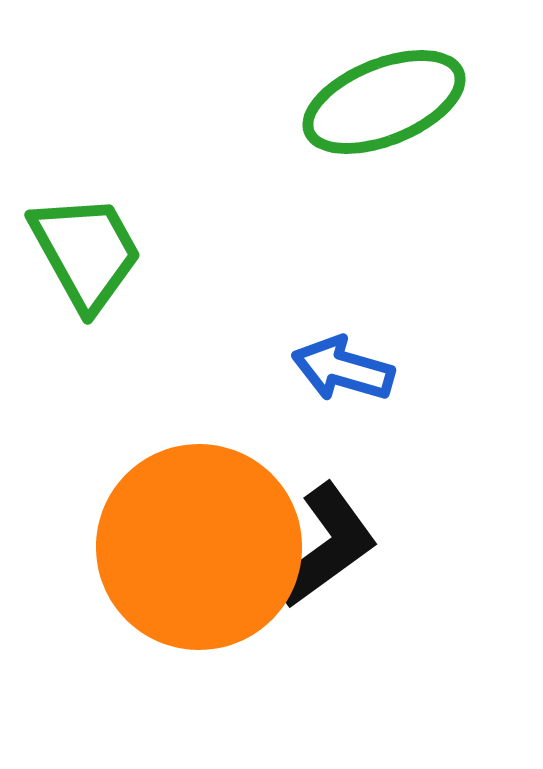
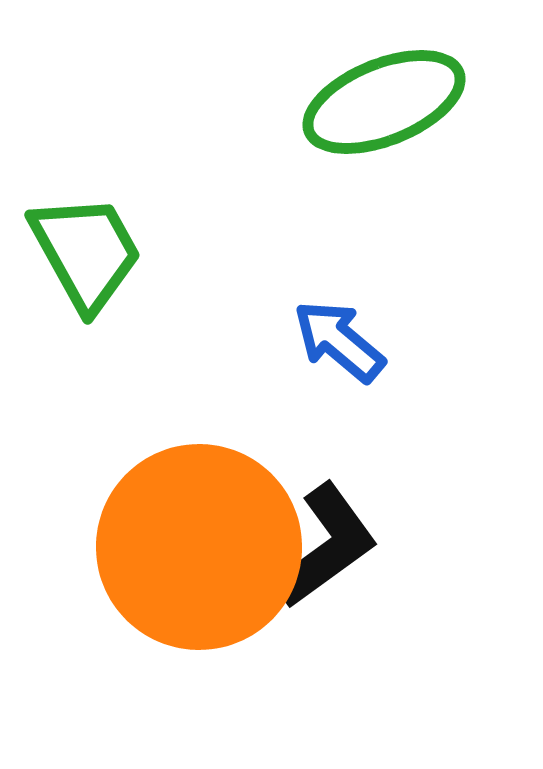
blue arrow: moved 4 px left, 28 px up; rotated 24 degrees clockwise
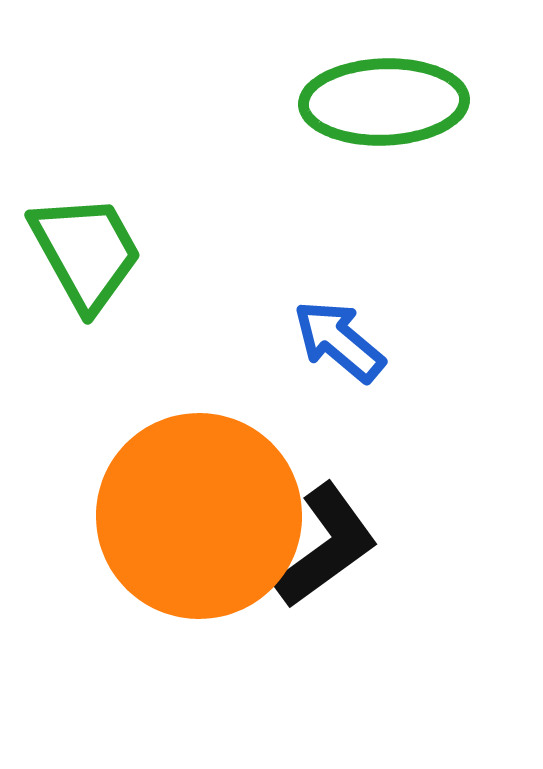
green ellipse: rotated 20 degrees clockwise
orange circle: moved 31 px up
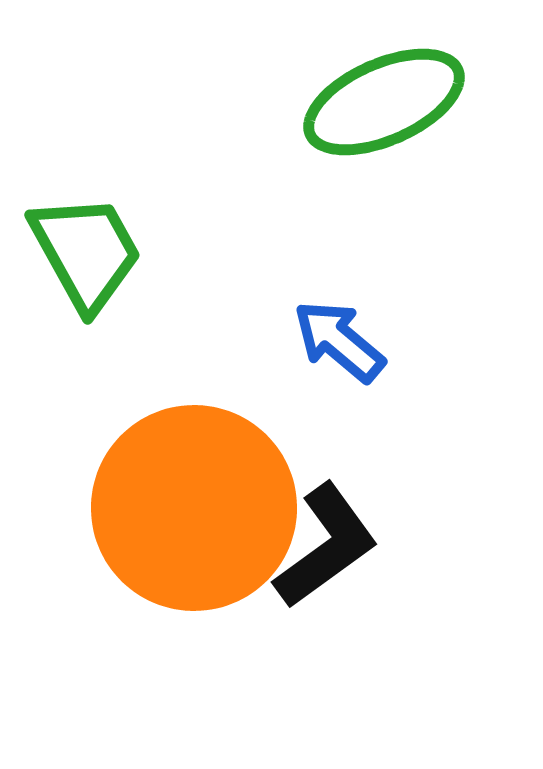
green ellipse: rotated 22 degrees counterclockwise
orange circle: moved 5 px left, 8 px up
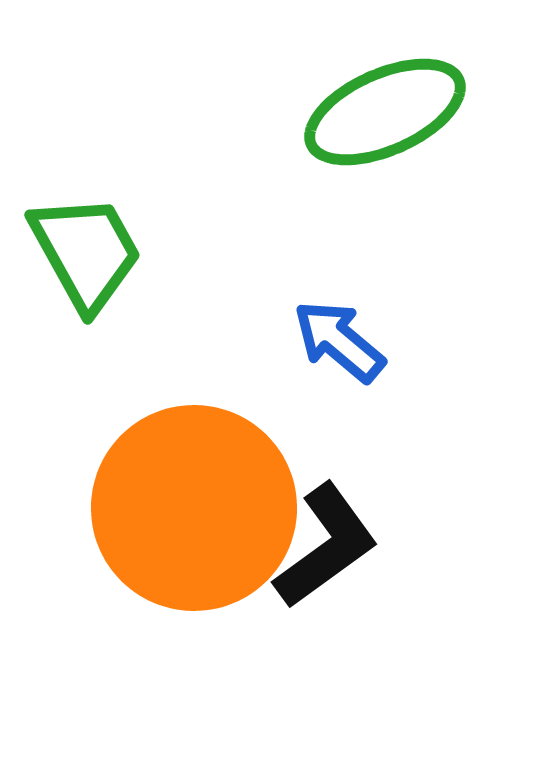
green ellipse: moved 1 px right, 10 px down
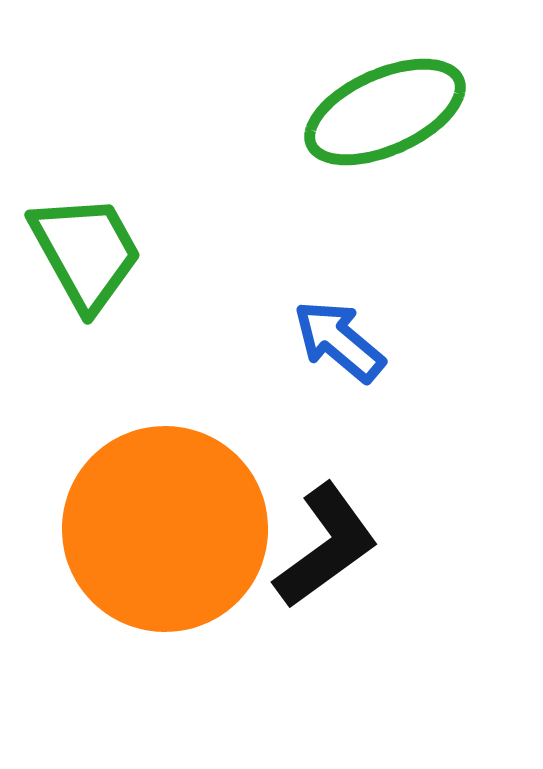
orange circle: moved 29 px left, 21 px down
